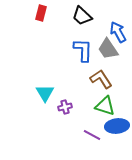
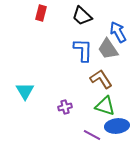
cyan triangle: moved 20 px left, 2 px up
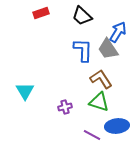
red rectangle: rotated 56 degrees clockwise
blue arrow: rotated 60 degrees clockwise
green triangle: moved 6 px left, 4 px up
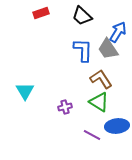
green triangle: rotated 15 degrees clockwise
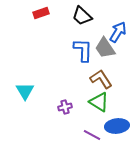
gray trapezoid: moved 3 px left, 1 px up
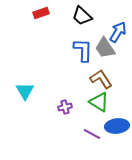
purple line: moved 1 px up
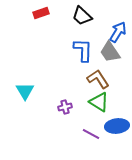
gray trapezoid: moved 5 px right, 4 px down
brown L-shape: moved 3 px left
purple line: moved 1 px left
